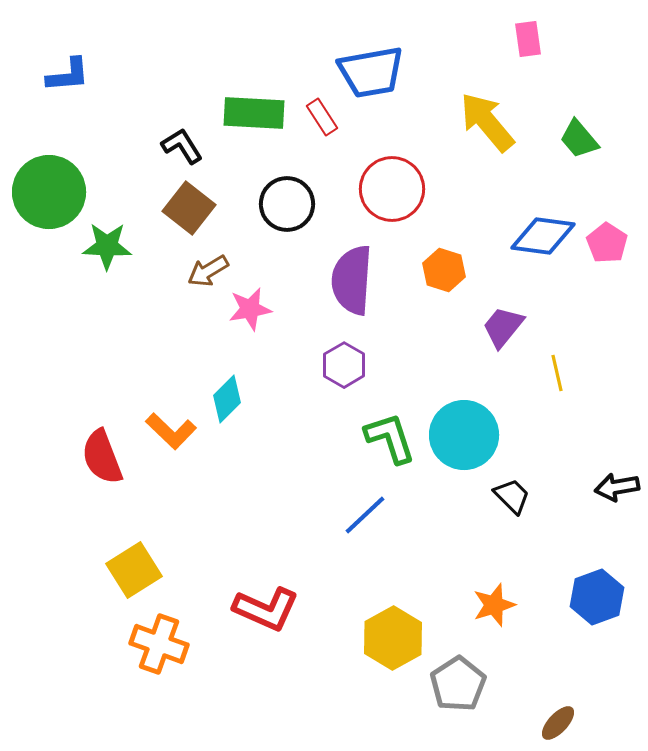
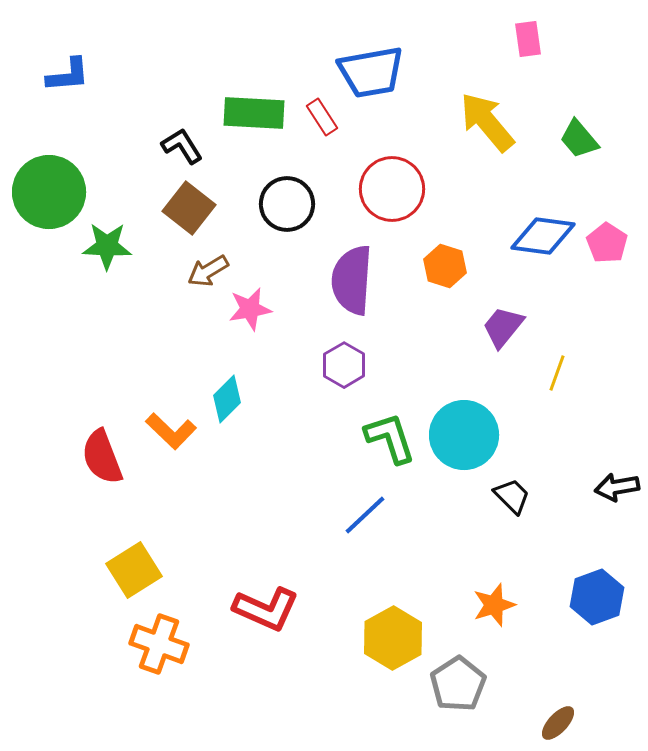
orange hexagon: moved 1 px right, 4 px up
yellow line: rotated 33 degrees clockwise
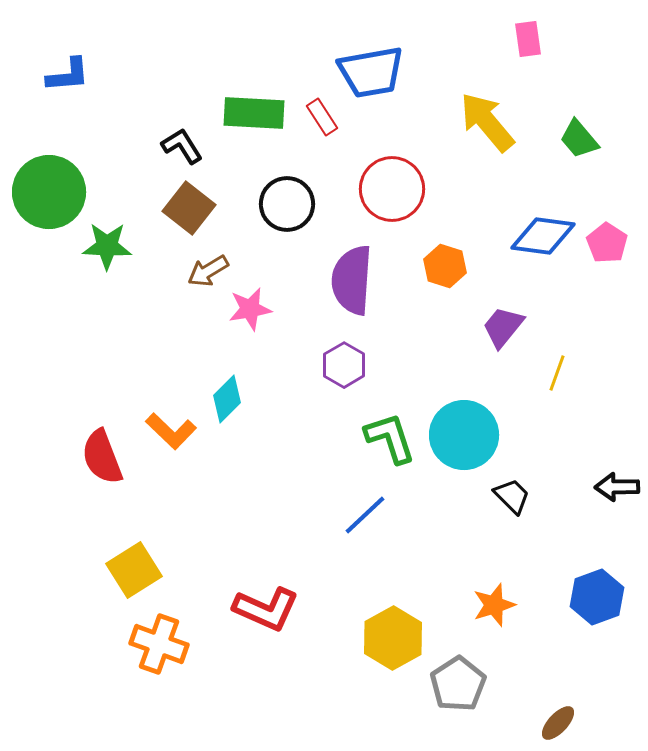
black arrow: rotated 9 degrees clockwise
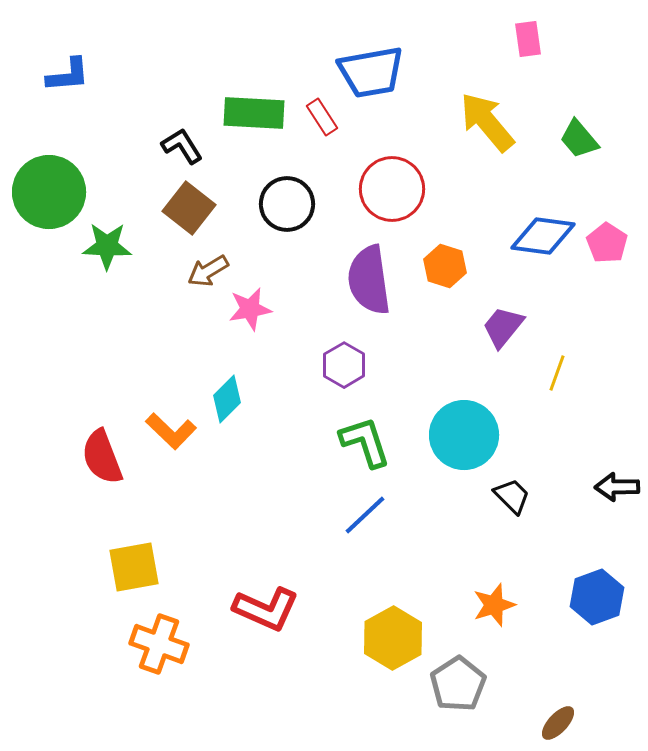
purple semicircle: moved 17 px right; rotated 12 degrees counterclockwise
green L-shape: moved 25 px left, 4 px down
yellow square: moved 3 px up; rotated 22 degrees clockwise
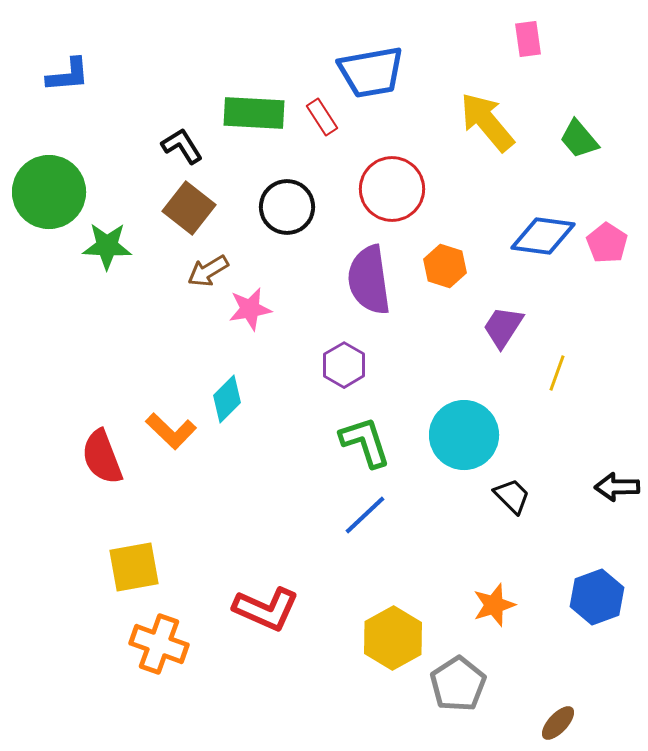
black circle: moved 3 px down
purple trapezoid: rotated 6 degrees counterclockwise
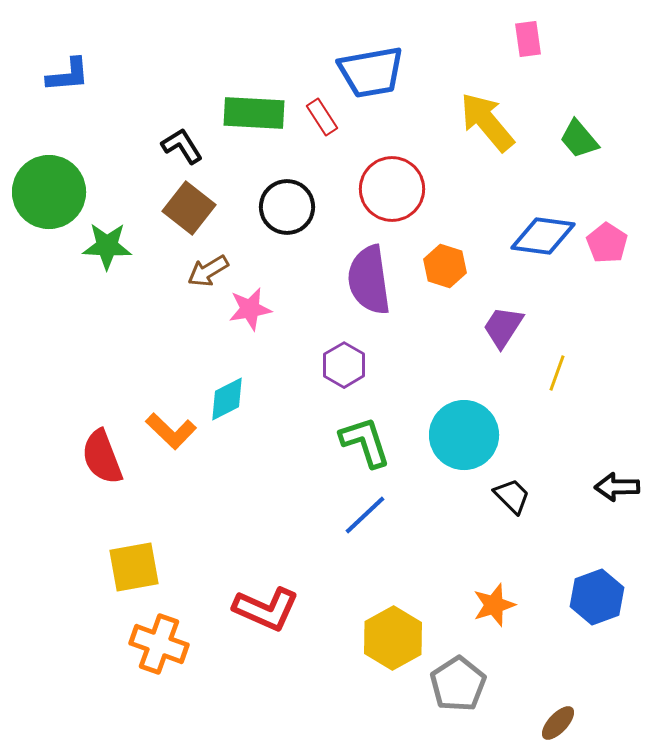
cyan diamond: rotated 18 degrees clockwise
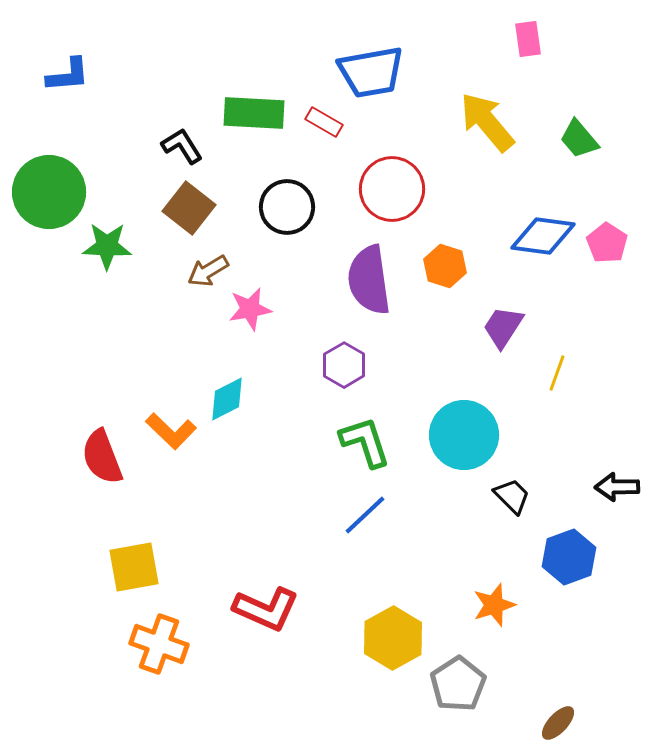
red rectangle: moved 2 px right, 5 px down; rotated 27 degrees counterclockwise
blue hexagon: moved 28 px left, 40 px up
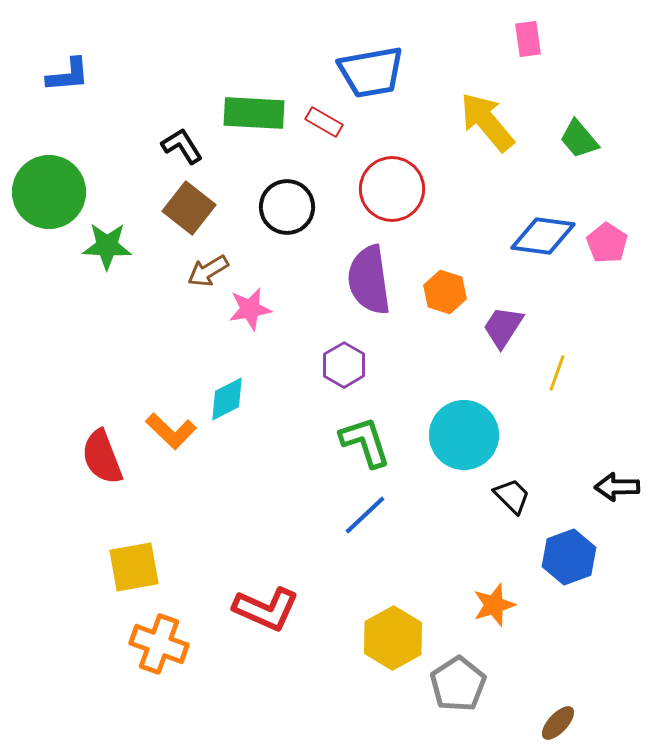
orange hexagon: moved 26 px down
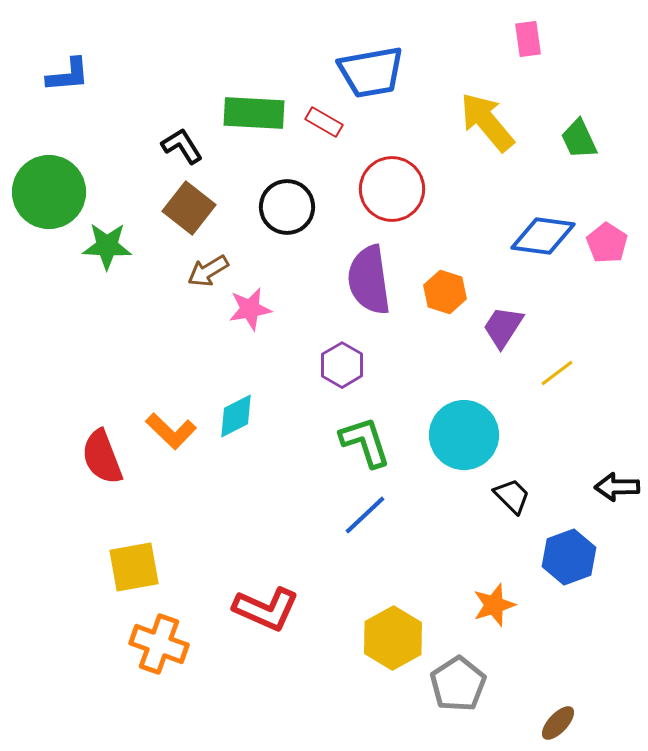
green trapezoid: rotated 15 degrees clockwise
purple hexagon: moved 2 px left
yellow line: rotated 33 degrees clockwise
cyan diamond: moved 9 px right, 17 px down
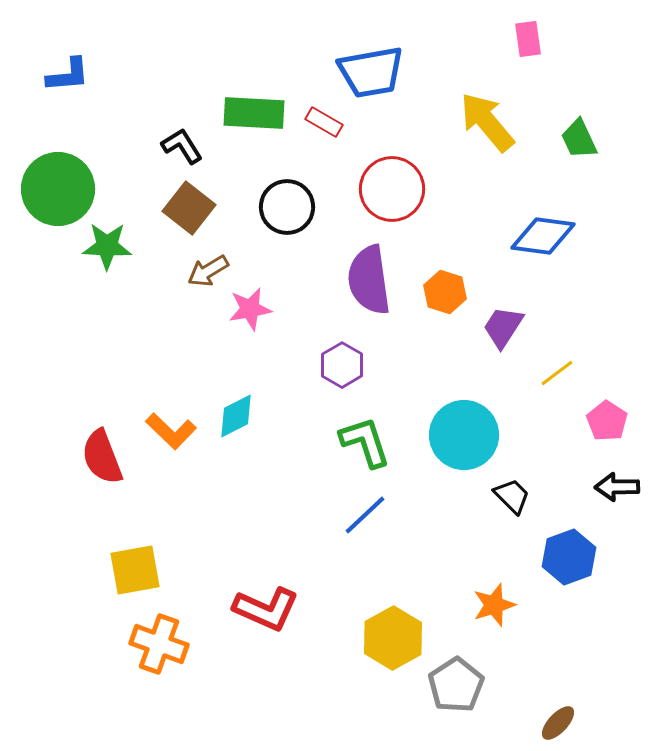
green circle: moved 9 px right, 3 px up
pink pentagon: moved 178 px down
yellow square: moved 1 px right, 3 px down
gray pentagon: moved 2 px left, 1 px down
